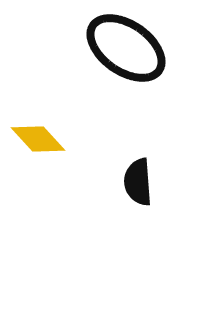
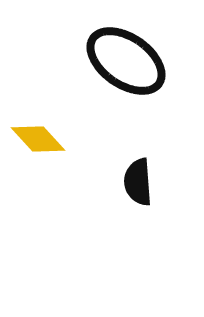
black ellipse: moved 13 px down
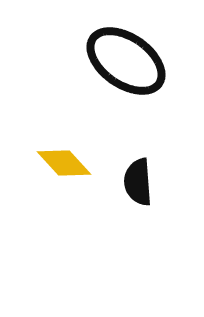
yellow diamond: moved 26 px right, 24 px down
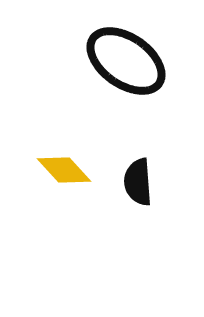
yellow diamond: moved 7 px down
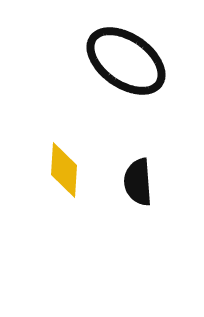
yellow diamond: rotated 46 degrees clockwise
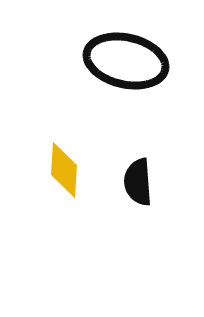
black ellipse: rotated 22 degrees counterclockwise
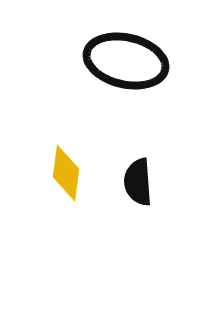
yellow diamond: moved 2 px right, 3 px down; rotated 4 degrees clockwise
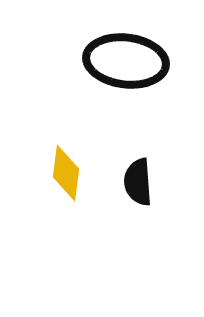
black ellipse: rotated 6 degrees counterclockwise
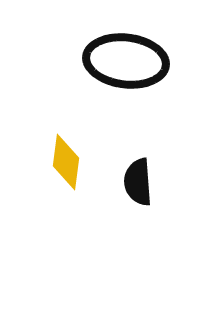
yellow diamond: moved 11 px up
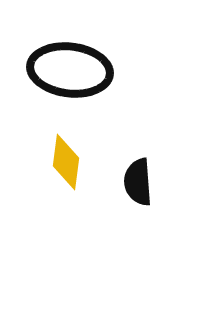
black ellipse: moved 56 px left, 9 px down
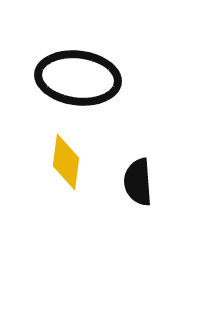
black ellipse: moved 8 px right, 8 px down
